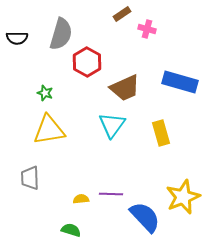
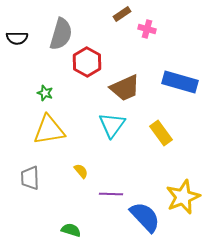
yellow rectangle: rotated 20 degrees counterclockwise
yellow semicircle: moved 28 px up; rotated 56 degrees clockwise
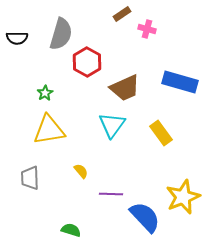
green star: rotated 21 degrees clockwise
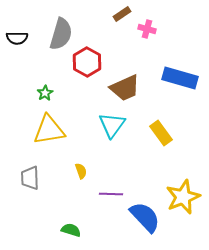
blue rectangle: moved 4 px up
yellow semicircle: rotated 21 degrees clockwise
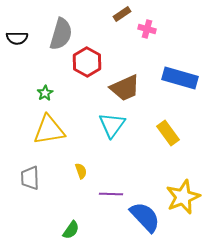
yellow rectangle: moved 7 px right
green semicircle: rotated 108 degrees clockwise
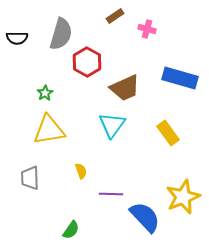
brown rectangle: moved 7 px left, 2 px down
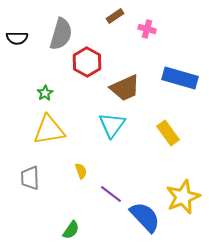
purple line: rotated 35 degrees clockwise
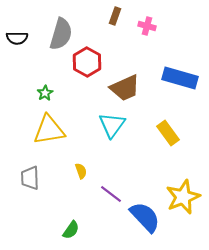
brown rectangle: rotated 36 degrees counterclockwise
pink cross: moved 3 px up
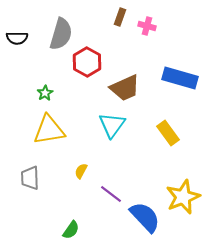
brown rectangle: moved 5 px right, 1 px down
yellow semicircle: rotated 133 degrees counterclockwise
